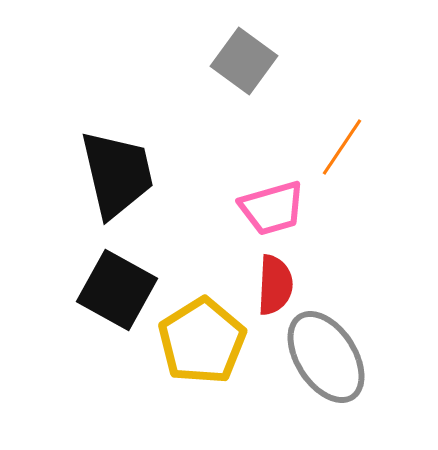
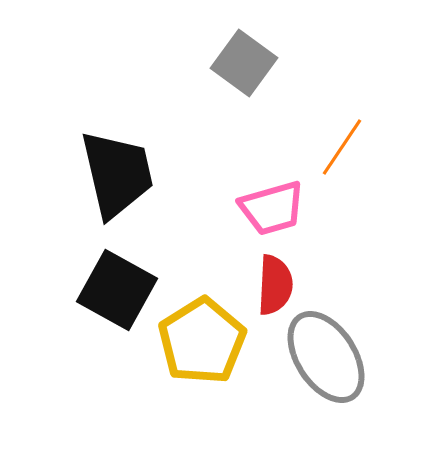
gray square: moved 2 px down
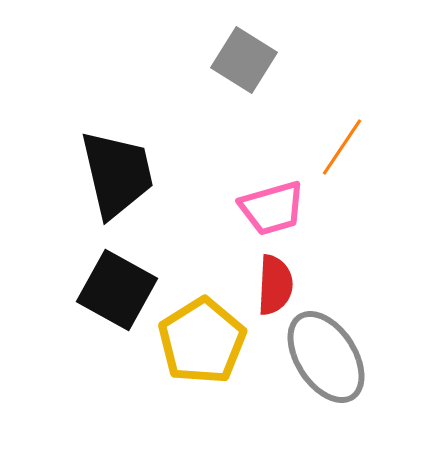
gray square: moved 3 px up; rotated 4 degrees counterclockwise
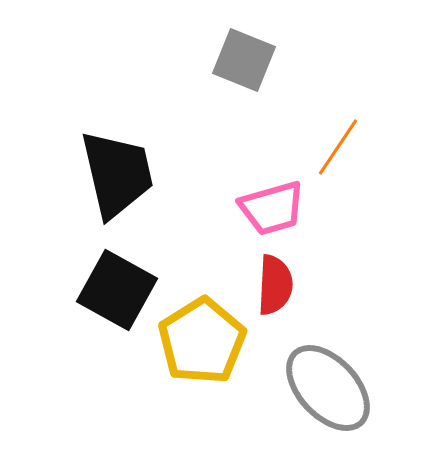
gray square: rotated 10 degrees counterclockwise
orange line: moved 4 px left
gray ellipse: moved 2 px right, 31 px down; rotated 10 degrees counterclockwise
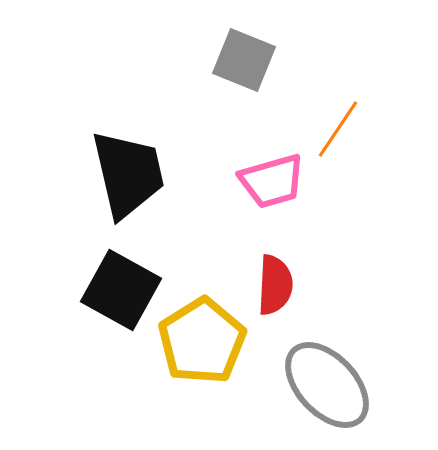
orange line: moved 18 px up
black trapezoid: moved 11 px right
pink trapezoid: moved 27 px up
black square: moved 4 px right
gray ellipse: moved 1 px left, 3 px up
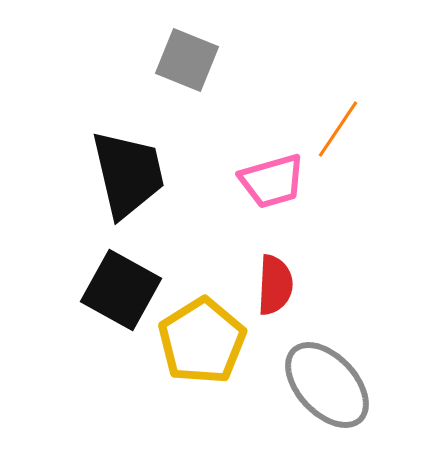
gray square: moved 57 px left
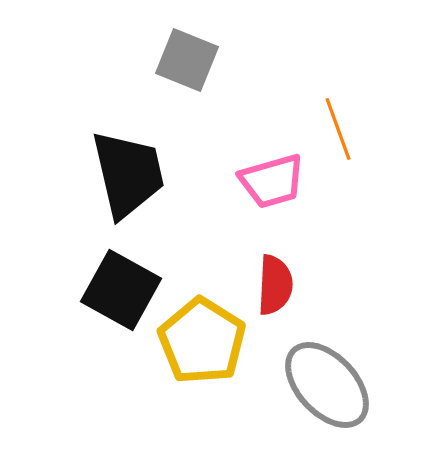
orange line: rotated 54 degrees counterclockwise
yellow pentagon: rotated 8 degrees counterclockwise
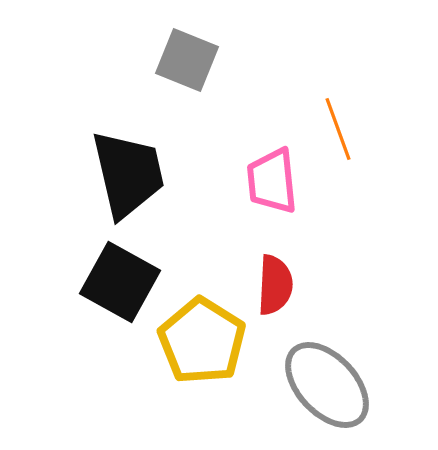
pink trapezoid: rotated 100 degrees clockwise
black square: moved 1 px left, 8 px up
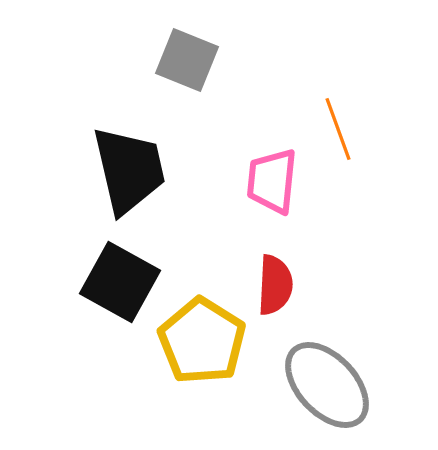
black trapezoid: moved 1 px right, 4 px up
pink trapezoid: rotated 12 degrees clockwise
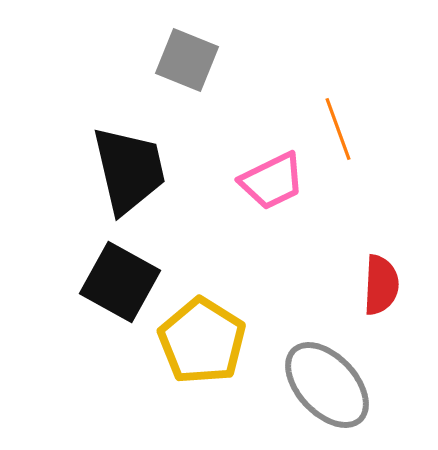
pink trapezoid: rotated 122 degrees counterclockwise
red semicircle: moved 106 px right
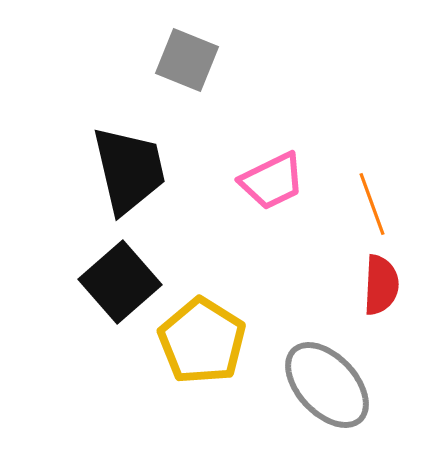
orange line: moved 34 px right, 75 px down
black square: rotated 20 degrees clockwise
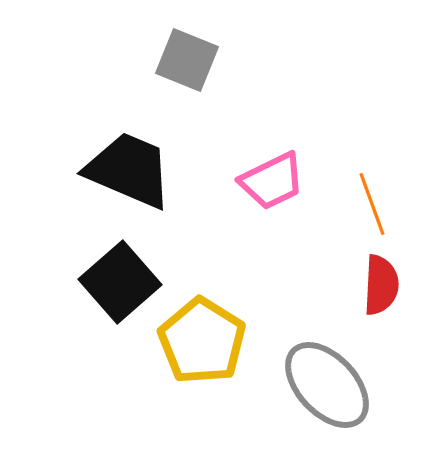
black trapezoid: rotated 54 degrees counterclockwise
